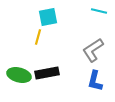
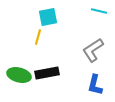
blue L-shape: moved 4 px down
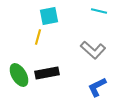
cyan square: moved 1 px right, 1 px up
gray L-shape: rotated 105 degrees counterclockwise
green ellipse: rotated 45 degrees clockwise
blue L-shape: moved 2 px right, 2 px down; rotated 50 degrees clockwise
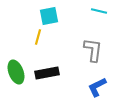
gray L-shape: rotated 125 degrees counterclockwise
green ellipse: moved 3 px left, 3 px up; rotated 10 degrees clockwise
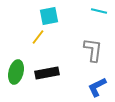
yellow line: rotated 21 degrees clockwise
green ellipse: rotated 35 degrees clockwise
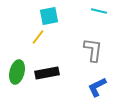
green ellipse: moved 1 px right
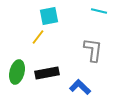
blue L-shape: moved 17 px left; rotated 70 degrees clockwise
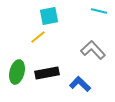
yellow line: rotated 14 degrees clockwise
gray L-shape: rotated 50 degrees counterclockwise
blue L-shape: moved 3 px up
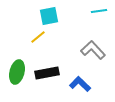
cyan line: rotated 21 degrees counterclockwise
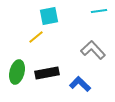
yellow line: moved 2 px left
